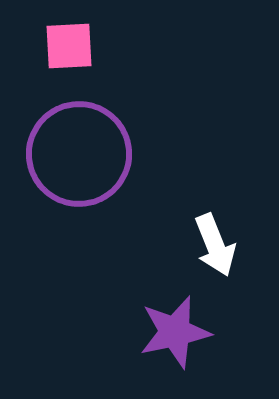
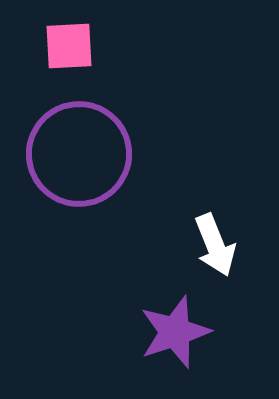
purple star: rotated 6 degrees counterclockwise
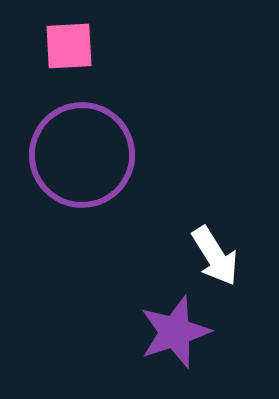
purple circle: moved 3 px right, 1 px down
white arrow: moved 11 px down; rotated 10 degrees counterclockwise
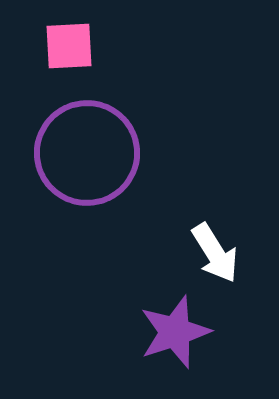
purple circle: moved 5 px right, 2 px up
white arrow: moved 3 px up
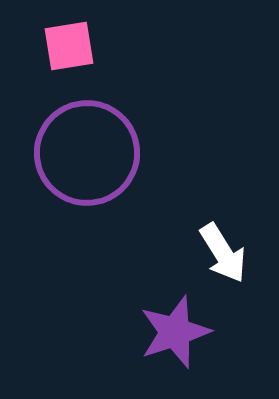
pink square: rotated 6 degrees counterclockwise
white arrow: moved 8 px right
